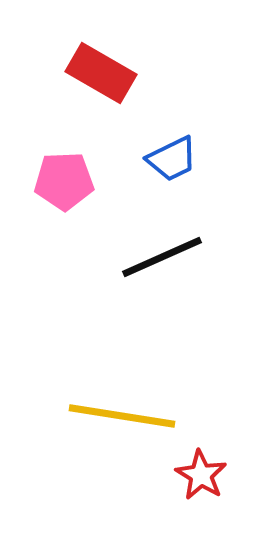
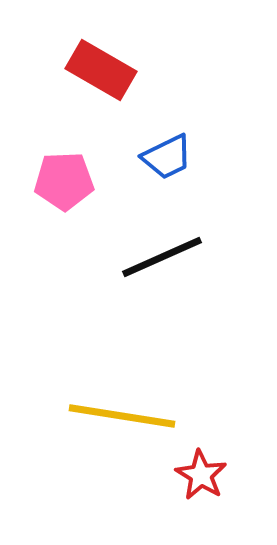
red rectangle: moved 3 px up
blue trapezoid: moved 5 px left, 2 px up
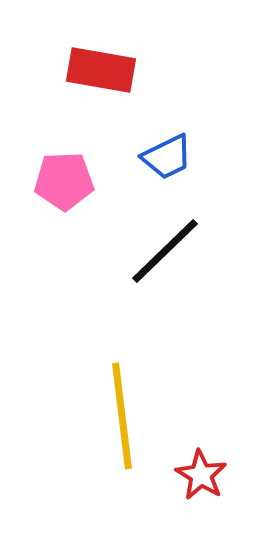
red rectangle: rotated 20 degrees counterclockwise
black line: moved 3 px right, 6 px up; rotated 20 degrees counterclockwise
yellow line: rotated 74 degrees clockwise
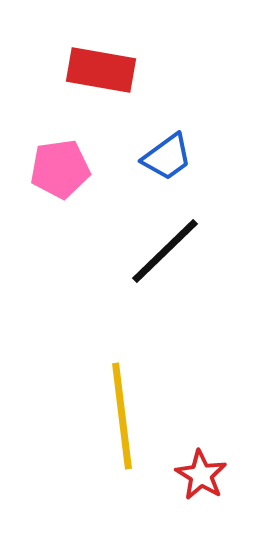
blue trapezoid: rotated 10 degrees counterclockwise
pink pentagon: moved 4 px left, 12 px up; rotated 6 degrees counterclockwise
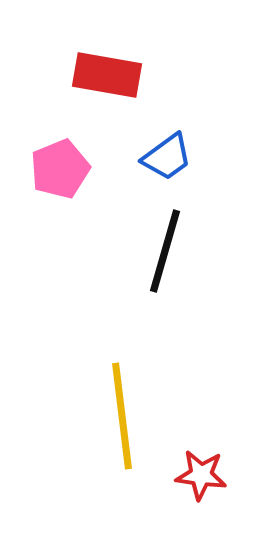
red rectangle: moved 6 px right, 5 px down
pink pentagon: rotated 14 degrees counterclockwise
black line: rotated 30 degrees counterclockwise
red star: rotated 24 degrees counterclockwise
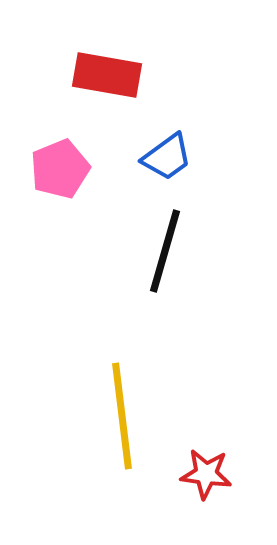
red star: moved 5 px right, 1 px up
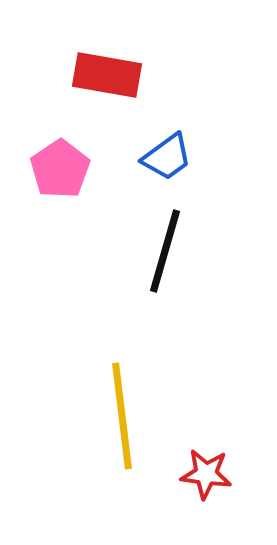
pink pentagon: rotated 12 degrees counterclockwise
